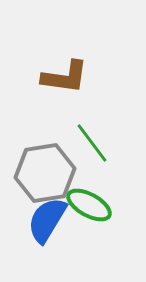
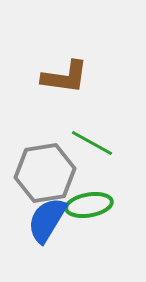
green line: rotated 24 degrees counterclockwise
green ellipse: rotated 39 degrees counterclockwise
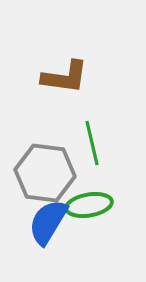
green line: rotated 48 degrees clockwise
gray hexagon: rotated 16 degrees clockwise
blue semicircle: moved 1 px right, 2 px down
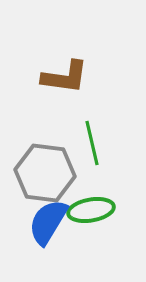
green ellipse: moved 2 px right, 5 px down
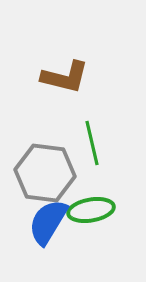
brown L-shape: rotated 6 degrees clockwise
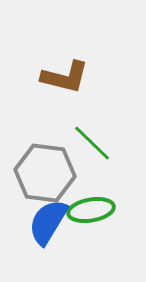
green line: rotated 33 degrees counterclockwise
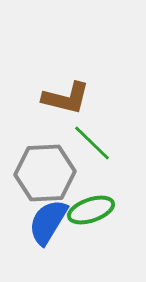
brown L-shape: moved 1 px right, 21 px down
gray hexagon: rotated 10 degrees counterclockwise
green ellipse: rotated 9 degrees counterclockwise
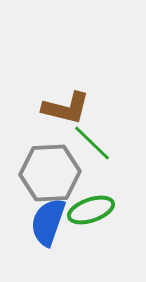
brown L-shape: moved 10 px down
gray hexagon: moved 5 px right
blue semicircle: rotated 12 degrees counterclockwise
